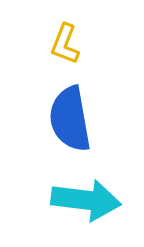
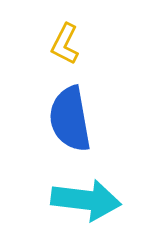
yellow L-shape: rotated 6 degrees clockwise
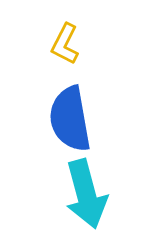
cyan arrow: moved 6 px up; rotated 68 degrees clockwise
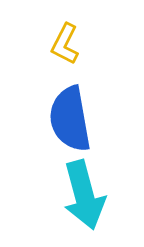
cyan arrow: moved 2 px left, 1 px down
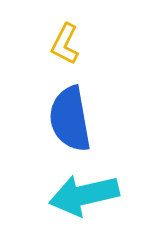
cyan arrow: rotated 92 degrees clockwise
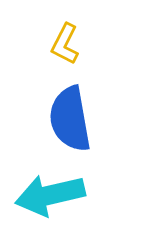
cyan arrow: moved 34 px left
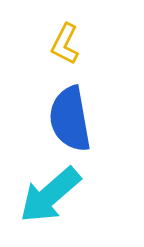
cyan arrow: rotated 28 degrees counterclockwise
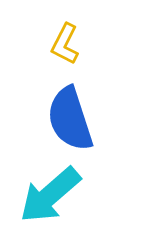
blue semicircle: rotated 8 degrees counterclockwise
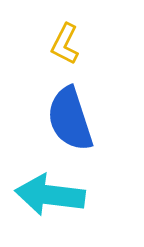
cyan arrow: rotated 48 degrees clockwise
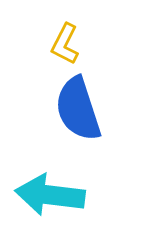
blue semicircle: moved 8 px right, 10 px up
